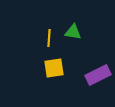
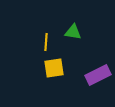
yellow line: moved 3 px left, 4 px down
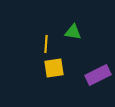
yellow line: moved 2 px down
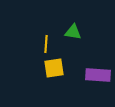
purple rectangle: rotated 30 degrees clockwise
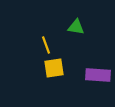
green triangle: moved 3 px right, 5 px up
yellow line: moved 1 px down; rotated 24 degrees counterclockwise
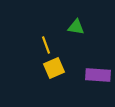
yellow square: rotated 15 degrees counterclockwise
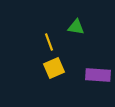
yellow line: moved 3 px right, 3 px up
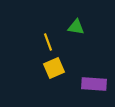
yellow line: moved 1 px left
purple rectangle: moved 4 px left, 9 px down
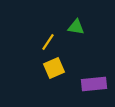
yellow line: rotated 54 degrees clockwise
purple rectangle: rotated 10 degrees counterclockwise
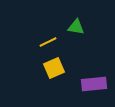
yellow line: rotated 30 degrees clockwise
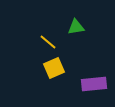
green triangle: rotated 18 degrees counterclockwise
yellow line: rotated 66 degrees clockwise
